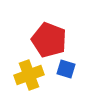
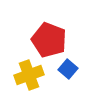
blue square: moved 2 px right; rotated 24 degrees clockwise
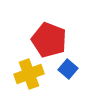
yellow cross: moved 1 px up
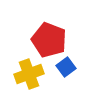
blue square: moved 2 px left, 2 px up; rotated 12 degrees clockwise
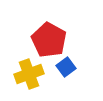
red pentagon: rotated 8 degrees clockwise
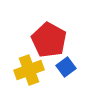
yellow cross: moved 4 px up
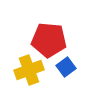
red pentagon: rotated 24 degrees counterclockwise
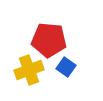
blue square: rotated 18 degrees counterclockwise
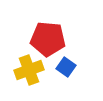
red pentagon: moved 1 px left, 1 px up
